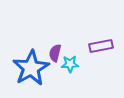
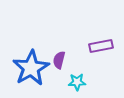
purple semicircle: moved 4 px right, 7 px down
cyan star: moved 7 px right, 18 px down
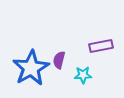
cyan star: moved 6 px right, 7 px up
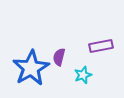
purple semicircle: moved 3 px up
cyan star: rotated 18 degrees counterclockwise
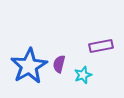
purple semicircle: moved 7 px down
blue star: moved 2 px left, 2 px up
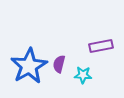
cyan star: rotated 24 degrees clockwise
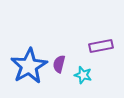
cyan star: rotated 12 degrees clockwise
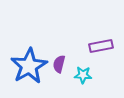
cyan star: rotated 12 degrees counterclockwise
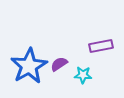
purple semicircle: rotated 42 degrees clockwise
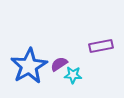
cyan star: moved 10 px left
